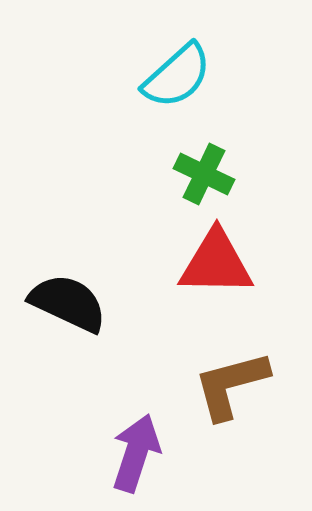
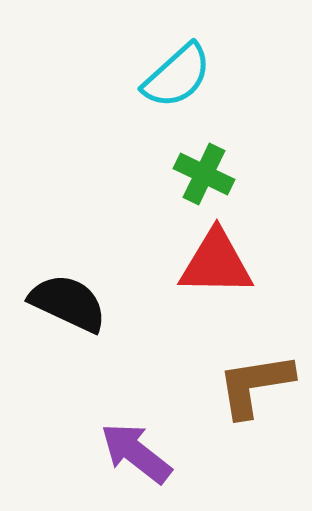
brown L-shape: moved 24 px right; rotated 6 degrees clockwise
purple arrow: rotated 70 degrees counterclockwise
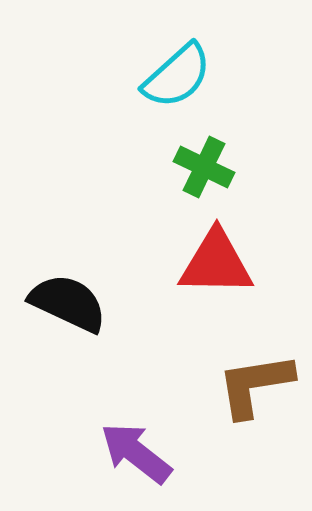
green cross: moved 7 px up
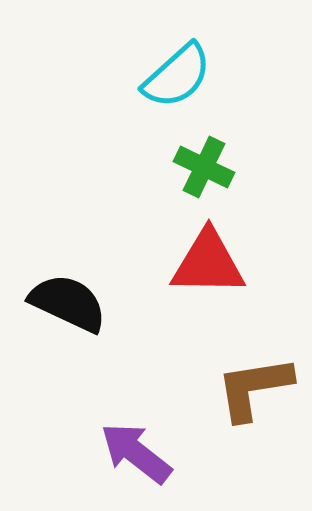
red triangle: moved 8 px left
brown L-shape: moved 1 px left, 3 px down
